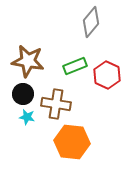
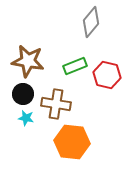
red hexagon: rotated 12 degrees counterclockwise
cyan star: moved 1 px left, 1 px down
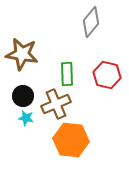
brown star: moved 6 px left, 7 px up
green rectangle: moved 8 px left, 8 px down; rotated 70 degrees counterclockwise
black circle: moved 2 px down
brown cross: rotated 32 degrees counterclockwise
orange hexagon: moved 1 px left, 2 px up
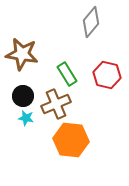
green rectangle: rotated 30 degrees counterclockwise
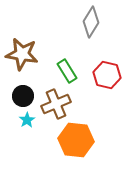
gray diamond: rotated 8 degrees counterclockwise
green rectangle: moved 3 px up
cyan star: moved 1 px right, 2 px down; rotated 28 degrees clockwise
orange hexagon: moved 5 px right
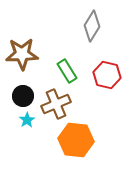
gray diamond: moved 1 px right, 4 px down
brown star: rotated 12 degrees counterclockwise
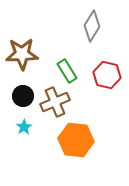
brown cross: moved 1 px left, 2 px up
cyan star: moved 3 px left, 7 px down
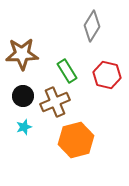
cyan star: rotated 14 degrees clockwise
orange hexagon: rotated 20 degrees counterclockwise
